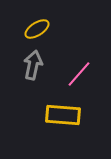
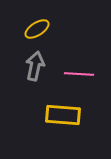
gray arrow: moved 2 px right, 1 px down
pink line: rotated 52 degrees clockwise
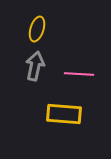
yellow ellipse: rotated 40 degrees counterclockwise
yellow rectangle: moved 1 px right, 1 px up
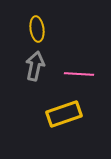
yellow ellipse: rotated 25 degrees counterclockwise
yellow rectangle: rotated 24 degrees counterclockwise
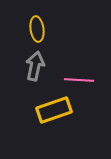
pink line: moved 6 px down
yellow rectangle: moved 10 px left, 4 px up
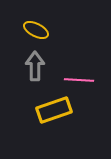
yellow ellipse: moved 1 px left, 1 px down; rotated 55 degrees counterclockwise
gray arrow: rotated 12 degrees counterclockwise
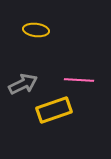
yellow ellipse: rotated 20 degrees counterclockwise
gray arrow: moved 12 px left, 18 px down; rotated 64 degrees clockwise
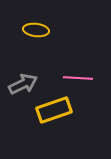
pink line: moved 1 px left, 2 px up
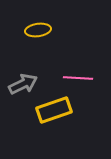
yellow ellipse: moved 2 px right; rotated 15 degrees counterclockwise
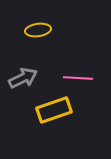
gray arrow: moved 6 px up
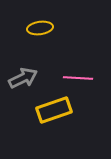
yellow ellipse: moved 2 px right, 2 px up
